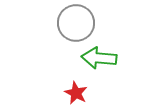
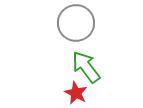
green arrow: moved 13 px left, 9 px down; rotated 48 degrees clockwise
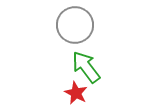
gray circle: moved 1 px left, 2 px down
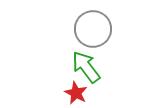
gray circle: moved 18 px right, 4 px down
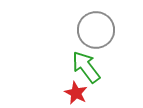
gray circle: moved 3 px right, 1 px down
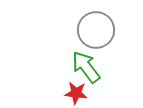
red star: rotated 20 degrees counterclockwise
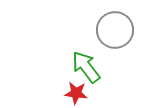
gray circle: moved 19 px right
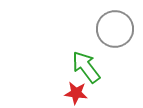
gray circle: moved 1 px up
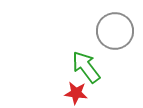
gray circle: moved 2 px down
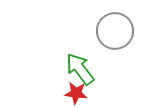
green arrow: moved 6 px left, 2 px down
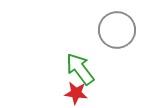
gray circle: moved 2 px right, 1 px up
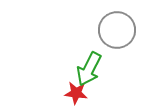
green arrow: moved 9 px right; rotated 116 degrees counterclockwise
